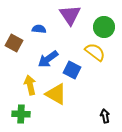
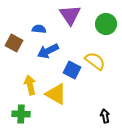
green circle: moved 2 px right, 3 px up
yellow semicircle: moved 9 px down
blue arrow: moved 8 px up; rotated 10 degrees clockwise
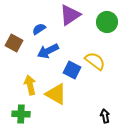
purple triangle: rotated 30 degrees clockwise
green circle: moved 1 px right, 2 px up
blue semicircle: rotated 40 degrees counterclockwise
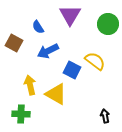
purple triangle: rotated 25 degrees counterclockwise
green circle: moved 1 px right, 2 px down
blue semicircle: moved 1 px left, 2 px up; rotated 88 degrees counterclockwise
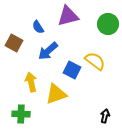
purple triangle: moved 2 px left, 1 px down; rotated 45 degrees clockwise
blue arrow: rotated 15 degrees counterclockwise
yellow arrow: moved 1 px right, 3 px up
yellow triangle: rotated 50 degrees counterclockwise
black arrow: rotated 24 degrees clockwise
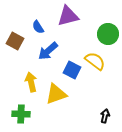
green circle: moved 10 px down
brown square: moved 1 px right, 2 px up
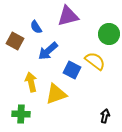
blue semicircle: moved 2 px left
green circle: moved 1 px right
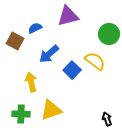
blue semicircle: moved 1 px left, 1 px down; rotated 96 degrees clockwise
blue arrow: moved 1 px right, 3 px down
blue square: rotated 18 degrees clockwise
yellow triangle: moved 5 px left, 16 px down
black arrow: moved 2 px right, 3 px down; rotated 32 degrees counterclockwise
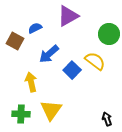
purple triangle: rotated 15 degrees counterclockwise
yellow triangle: rotated 35 degrees counterclockwise
